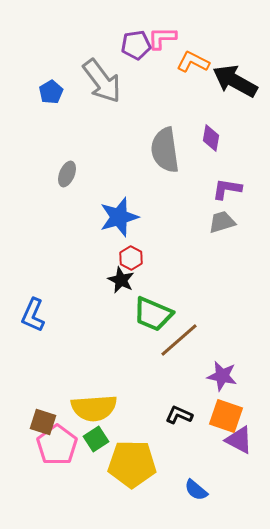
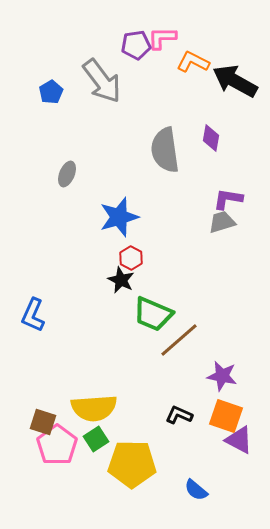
purple L-shape: moved 1 px right, 10 px down
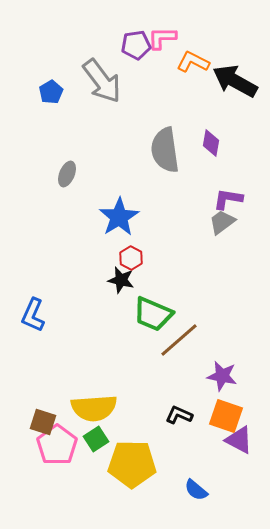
purple diamond: moved 5 px down
blue star: rotated 15 degrees counterclockwise
gray trapezoid: rotated 20 degrees counterclockwise
black star: rotated 12 degrees counterclockwise
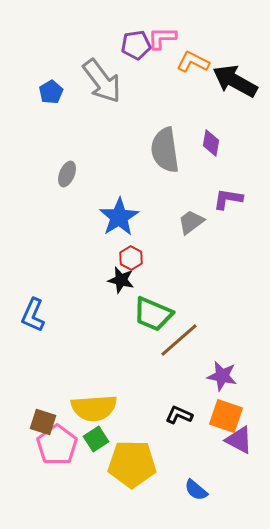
gray trapezoid: moved 31 px left
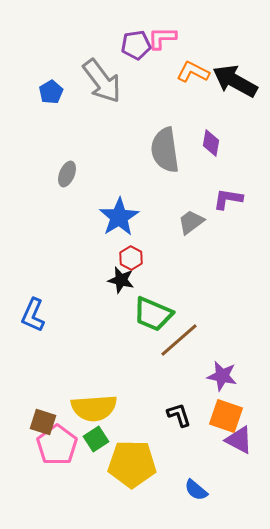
orange L-shape: moved 10 px down
black L-shape: rotated 48 degrees clockwise
